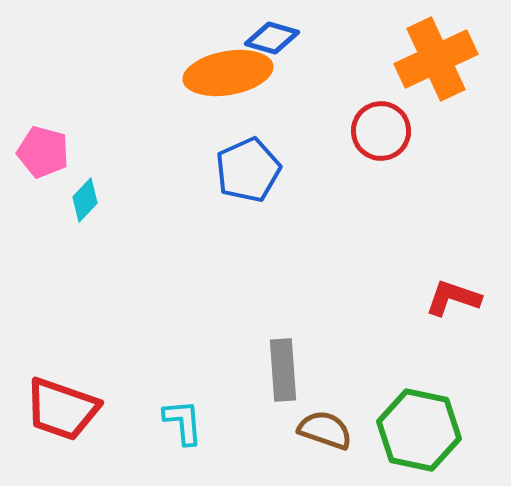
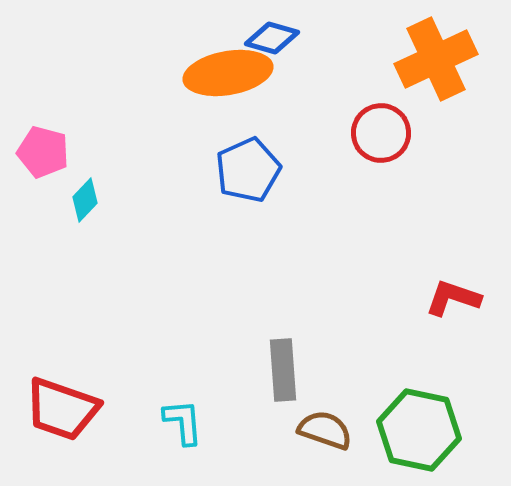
red circle: moved 2 px down
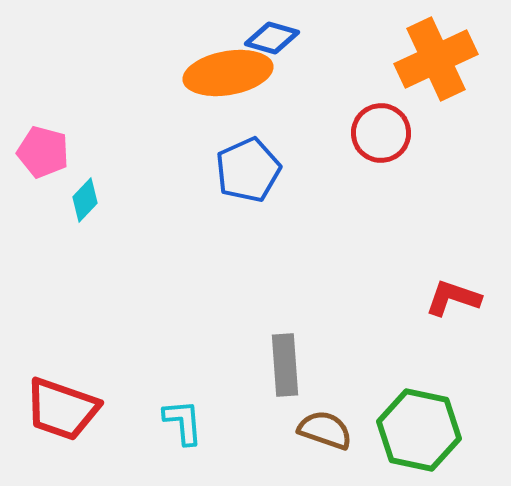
gray rectangle: moved 2 px right, 5 px up
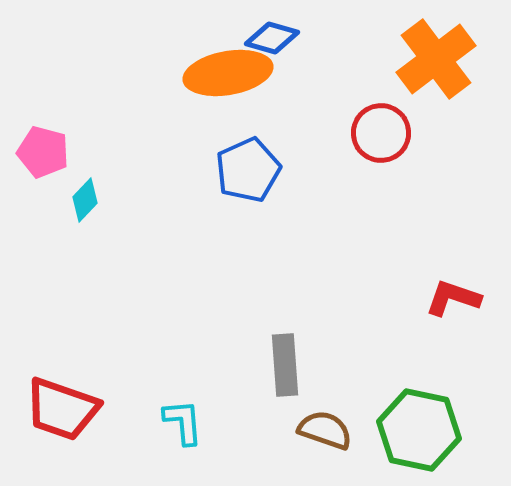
orange cross: rotated 12 degrees counterclockwise
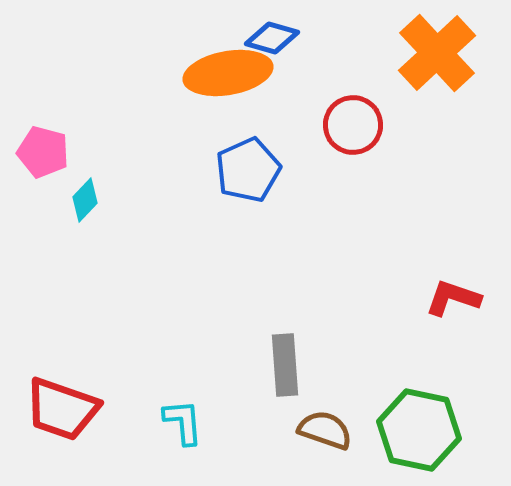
orange cross: moved 1 px right, 6 px up; rotated 6 degrees counterclockwise
red circle: moved 28 px left, 8 px up
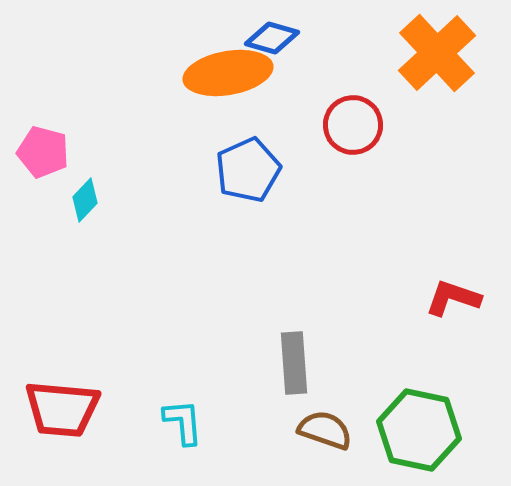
gray rectangle: moved 9 px right, 2 px up
red trapezoid: rotated 14 degrees counterclockwise
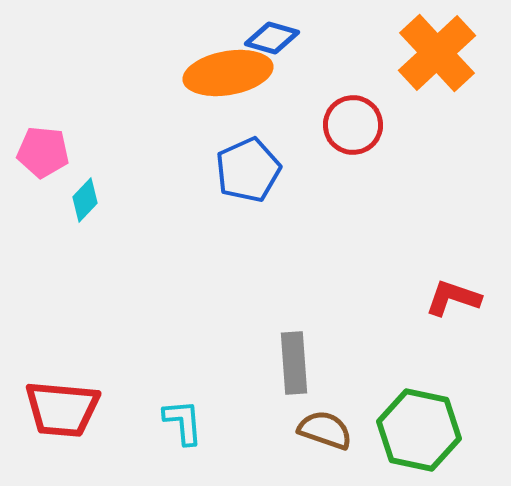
pink pentagon: rotated 9 degrees counterclockwise
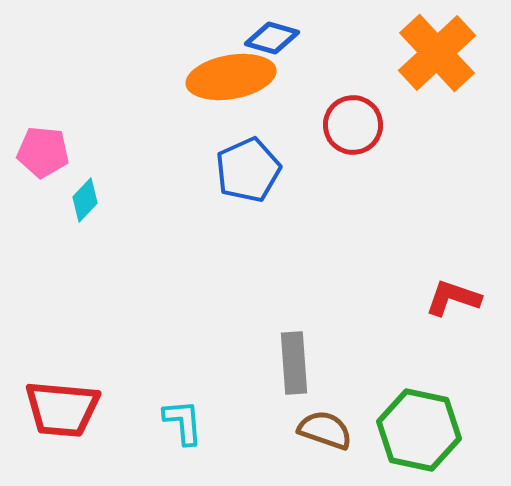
orange ellipse: moved 3 px right, 4 px down
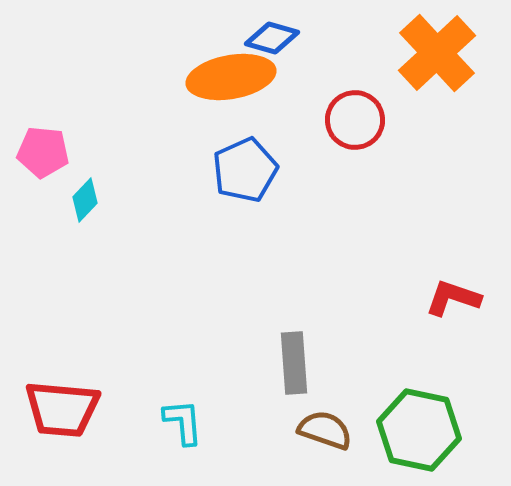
red circle: moved 2 px right, 5 px up
blue pentagon: moved 3 px left
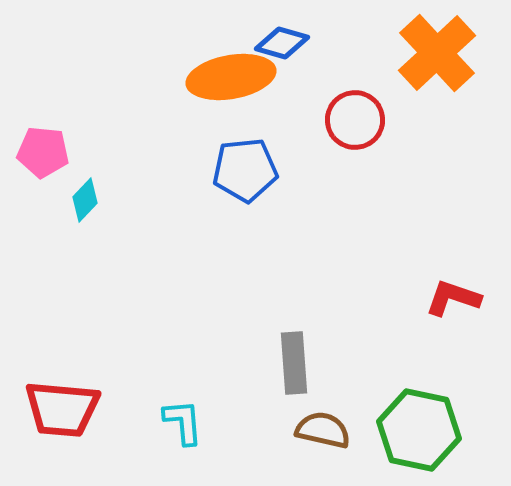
blue diamond: moved 10 px right, 5 px down
blue pentagon: rotated 18 degrees clockwise
brown semicircle: moved 2 px left; rotated 6 degrees counterclockwise
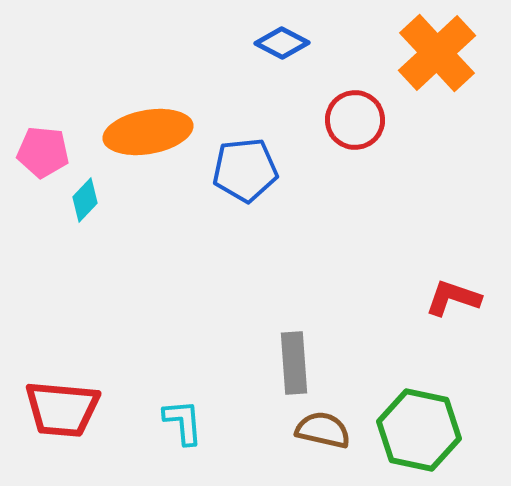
blue diamond: rotated 12 degrees clockwise
orange ellipse: moved 83 px left, 55 px down
